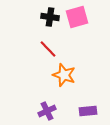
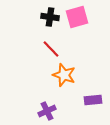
red line: moved 3 px right
purple rectangle: moved 5 px right, 11 px up
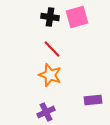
red line: moved 1 px right
orange star: moved 14 px left
purple cross: moved 1 px left, 1 px down
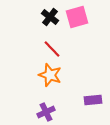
black cross: rotated 30 degrees clockwise
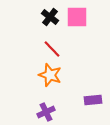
pink square: rotated 15 degrees clockwise
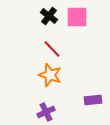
black cross: moved 1 px left, 1 px up
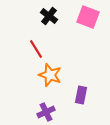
pink square: moved 11 px right; rotated 20 degrees clockwise
red line: moved 16 px left; rotated 12 degrees clockwise
purple rectangle: moved 12 px left, 5 px up; rotated 72 degrees counterclockwise
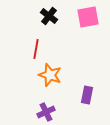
pink square: rotated 30 degrees counterclockwise
red line: rotated 42 degrees clockwise
purple rectangle: moved 6 px right
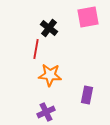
black cross: moved 12 px down
orange star: rotated 15 degrees counterclockwise
